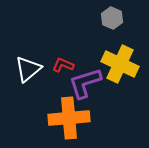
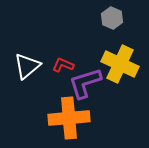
white triangle: moved 1 px left, 3 px up
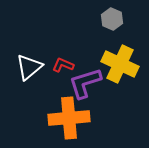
gray hexagon: moved 1 px down
white triangle: moved 2 px right, 1 px down
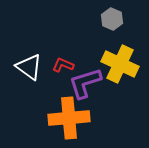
white triangle: rotated 44 degrees counterclockwise
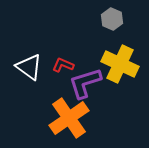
orange cross: rotated 30 degrees counterclockwise
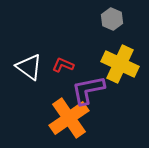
purple L-shape: moved 3 px right, 7 px down; rotated 6 degrees clockwise
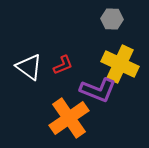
gray hexagon: rotated 20 degrees counterclockwise
red L-shape: rotated 135 degrees clockwise
purple L-shape: moved 10 px right; rotated 147 degrees counterclockwise
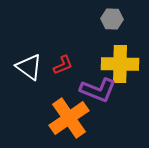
yellow cross: rotated 24 degrees counterclockwise
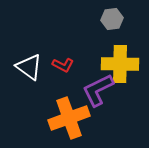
gray hexagon: rotated 10 degrees counterclockwise
red L-shape: rotated 50 degrees clockwise
purple L-shape: rotated 132 degrees clockwise
orange cross: rotated 15 degrees clockwise
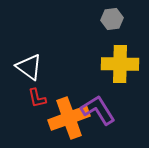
red L-shape: moved 26 px left, 33 px down; rotated 50 degrees clockwise
purple L-shape: moved 20 px down; rotated 84 degrees clockwise
